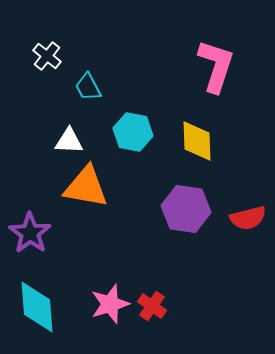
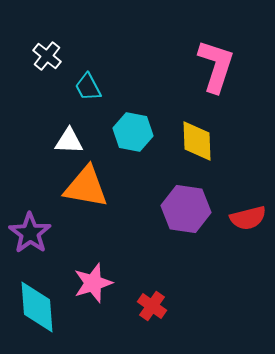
pink star: moved 17 px left, 21 px up
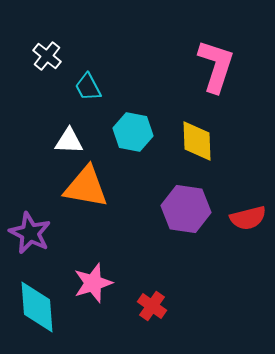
purple star: rotated 9 degrees counterclockwise
